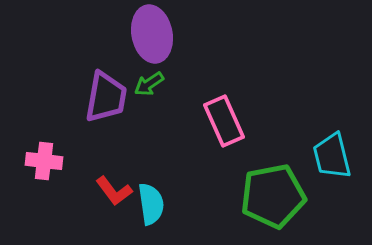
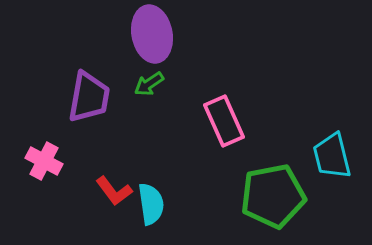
purple trapezoid: moved 17 px left
pink cross: rotated 21 degrees clockwise
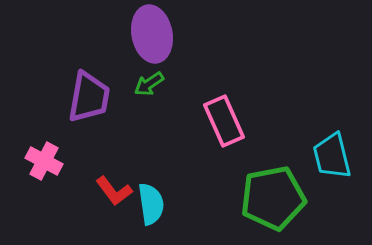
green pentagon: moved 2 px down
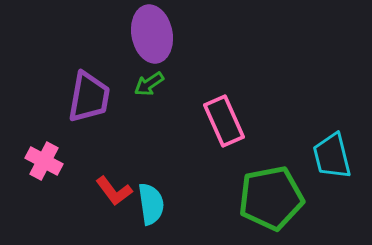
green pentagon: moved 2 px left
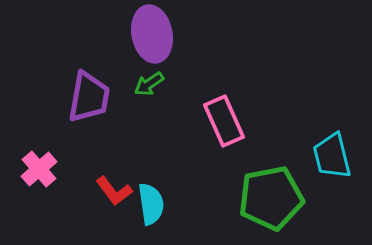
pink cross: moved 5 px left, 8 px down; rotated 21 degrees clockwise
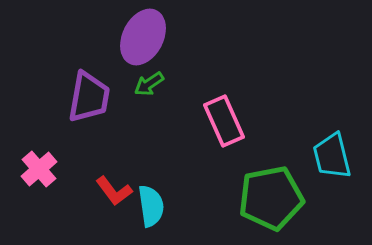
purple ellipse: moved 9 px left, 3 px down; rotated 38 degrees clockwise
cyan semicircle: moved 2 px down
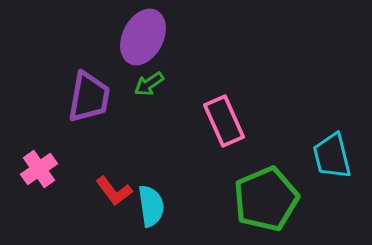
pink cross: rotated 6 degrees clockwise
green pentagon: moved 5 px left, 1 px down; rotated 12 degrees counterclockwise
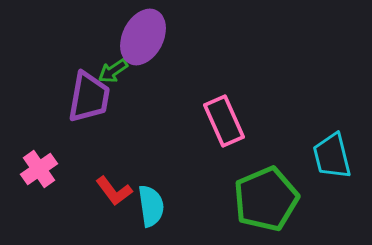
green arrow: moved 36 px left, 13 px up
